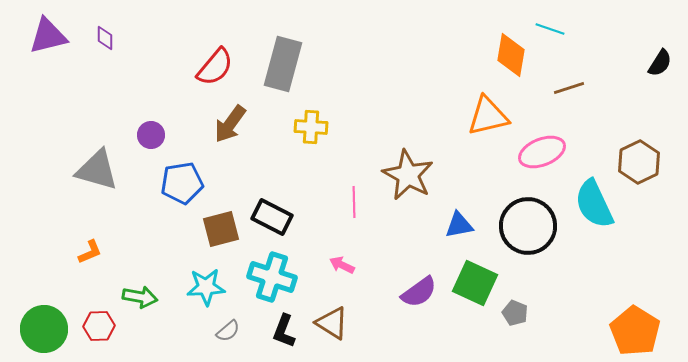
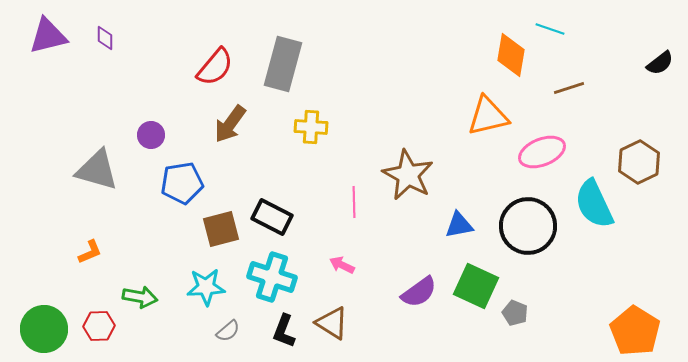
black semicircle: rotated 20 degrees clockwise
green square: moved 1 px right, 3 px down
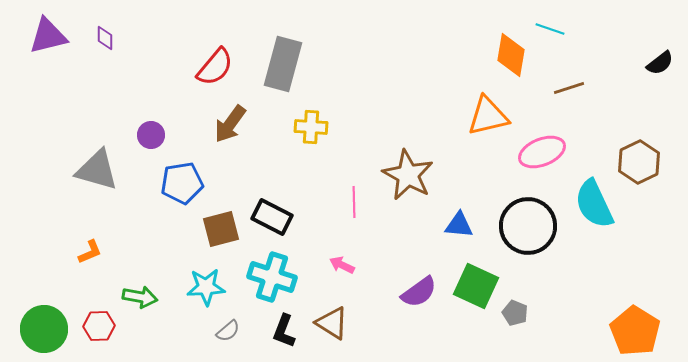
blue triangle: rotated 16 degrees clockwise
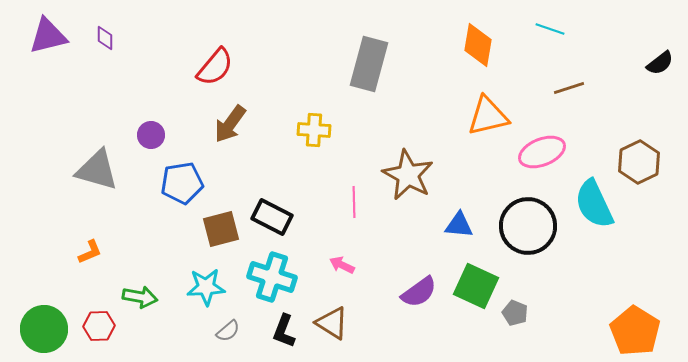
orange diamond: moved 33 px left, 10 px up
gray rectangle: moved 86 px right
yellow cross: moved 3 px right, 3 px down
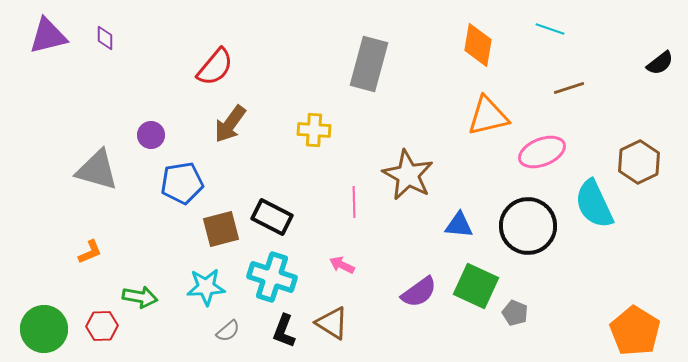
red hexagon: moved 3 px right
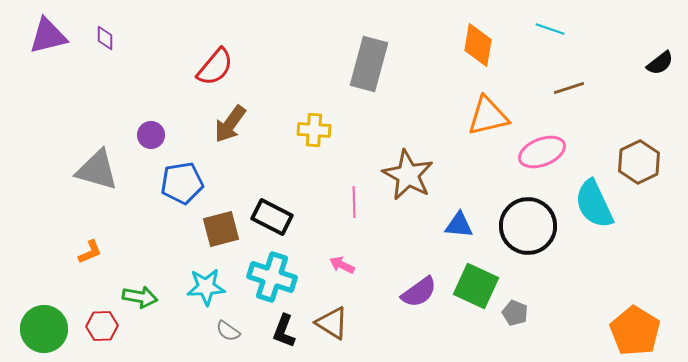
gray semicircle: rotated 75 degrees clockwise
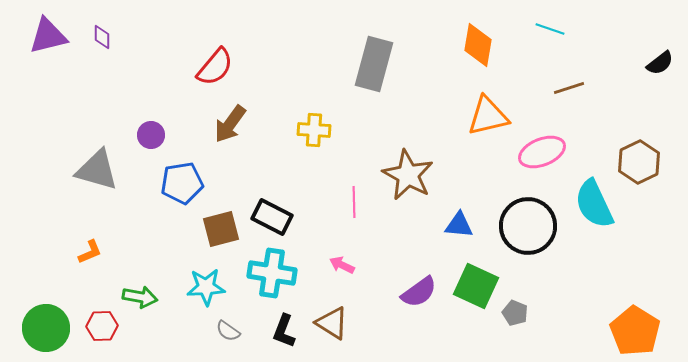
purple diamond: moved 3 px left, 1 px up
gray rectangle: moved 5 px right
cyan cross: moved 4 px up; rotated 9 degrees counterclockwise
green circle: moved 2 px right, 1 px up
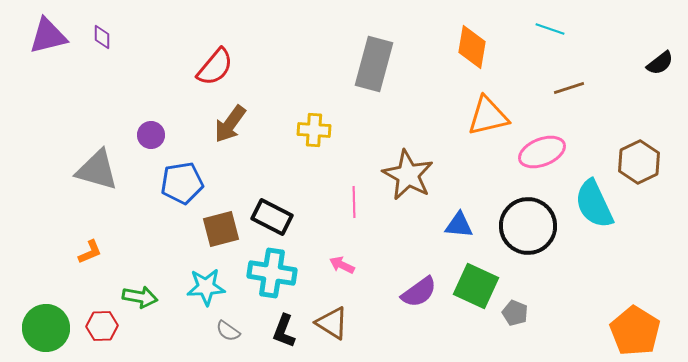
orange diamond: moved 6 px left, 2 px down
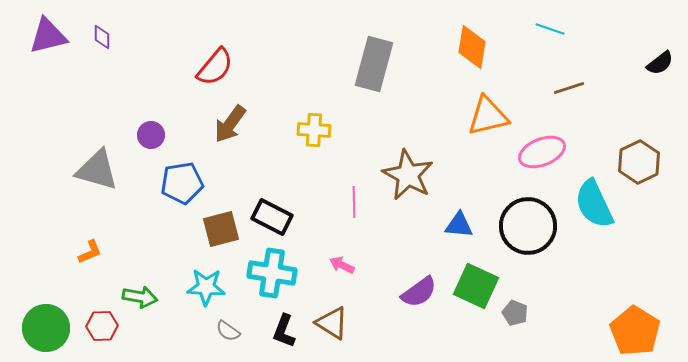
cyan star: rotated 6 degrees clockwise
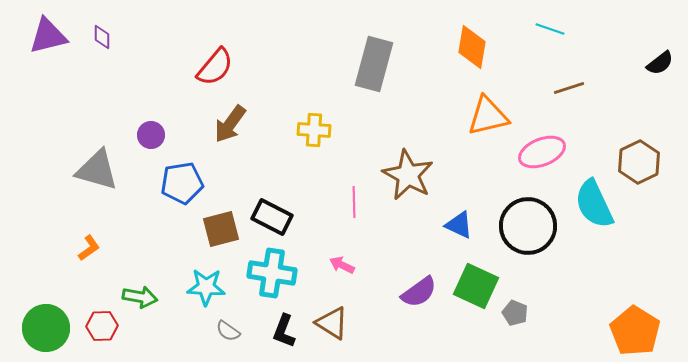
blue triangle: rotated 20 degrees clockwise
orange L-shape: moved 1 px left, 4 px up; rotated 12 degrees counterclockwise
